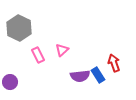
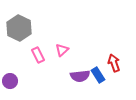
purple circle: moved 1 px up
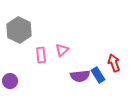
gray hexagon: moved 2 px down
pink rectangle: moved 3 px right; rotated 21 degrees clockwise
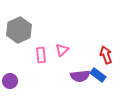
gray hexagon: rotated 10 degrees clockwise
red arrow: moved 8 px left, 8 px up
blue rectangle: rotated 21 degrees counterclockwise
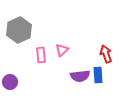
red arrow: moved 1 px up
blue rectangle: rotated 49 degrees clockwise
purple circle: moved 1 px down
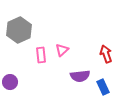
blue rectangle: moved 5 px right, 12 px down; rotated 21 degrees counterclockwise
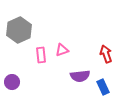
pink triangle: rotated 24 degrees clockwise
purple circle: moved 2 px right
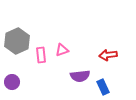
gray hexagon: moved 2 px left, 11 px down
red arrow: moved 2 px right, 1 px down; rotated 78 degrees counterclockwise
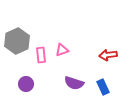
purple semicircle: moved 6 px left, 7 px down; rotated 24 degrees clockwise
purple circle: moved 14 px right, 2 px down
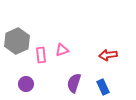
purple semicircle: rotated 90 degrees clockwise
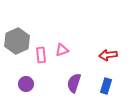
blue rectangle: moved 3 px right, 1 px up; rotated 42 degrees clockwise
